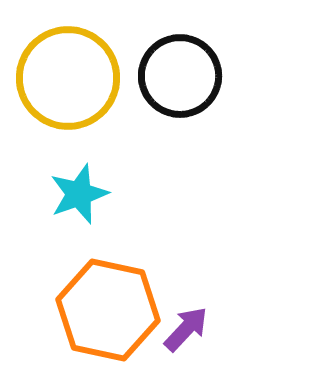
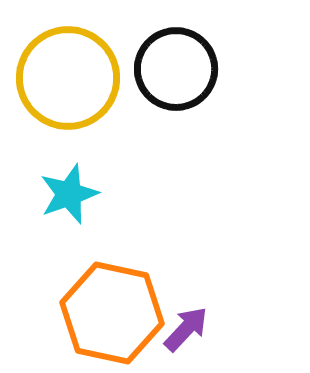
black circle: moved 4 px left, 7 px up
cyan star: moved 10 px left
orange hexagon: moved 4 px right, 3 px down
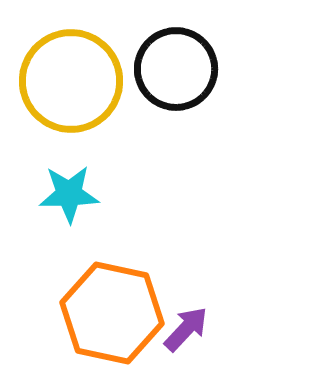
yellow circle: moved 3 px right, 3 px down
cyan star: rotated 18 degrees clockwise
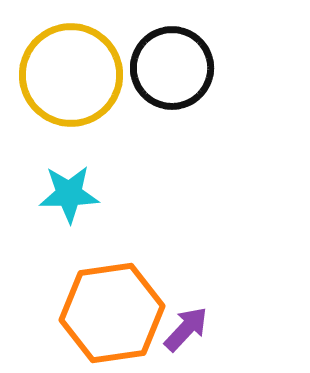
black circle: moved 4 px left, 1 px up
yellow circle: moved 6 px up
orange hexagon: rotated 20 degrees counterclockwise
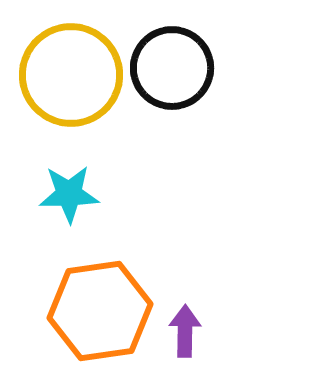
orange hexagon: moved 12 px left, 2 px up
purple arrow: moved 1 px left, 2 px down; rotated 42 degrees counterclockwise
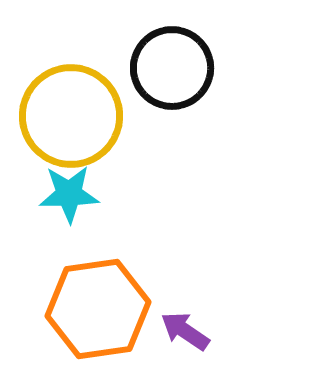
yellow circle: moved 41 px down
orange hexagon: moved 2 px left, 2 px up
purple arrow: rotated 57 degrees counterclockwise
